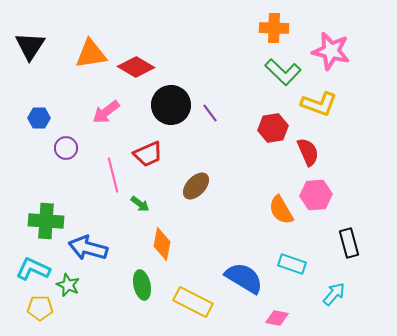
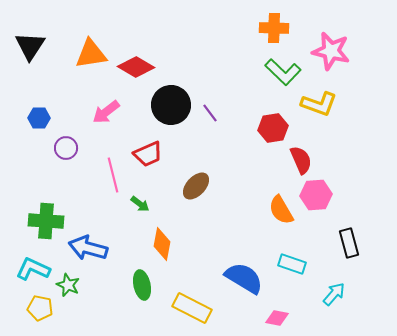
red semicircle: moved 7 px left, 8 px down
yellow rectangle: moved 1 px left, 6 px down
yellow pentagon: rotated 10 degrees clockwise
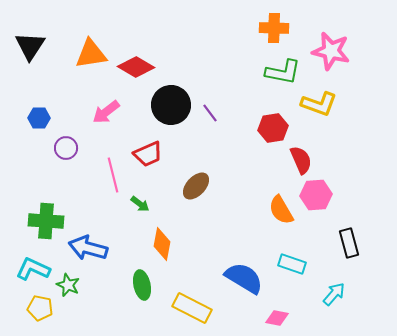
green L-shape: rotated 33 degrees counterclockwise
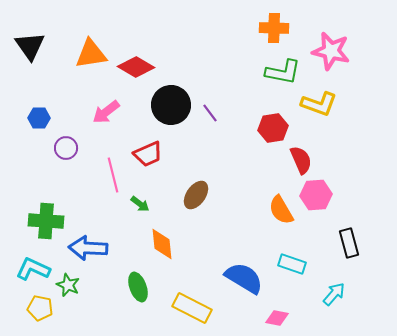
black triangle: rotated 8 degrees counterclockwise
brown ellipse: moved 9 px down; rotated 8 degrees counterclockwise
orange diamond: rotated 16 degrees counterclockwise
blue arrow: rotated 12 degrees counterclockwise
green ellipse: moved 4 px left, 2 px down; rotated 8 degrees counterclockwise
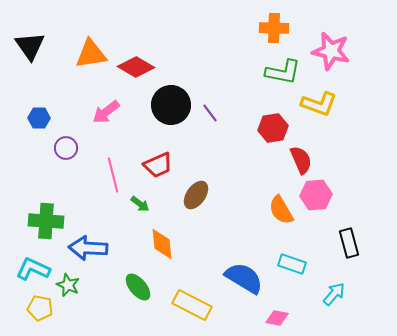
red trapezoid: moved 10 px right, 11 px down
green ellipse: rotated 20 degrees counterclockwise
yellow rectangle: moved 3 px up
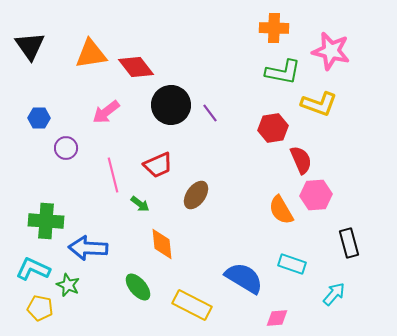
red diamond: rotated 21 degrees clockwise
pink diamond: rotated 15 degrees counterclockwise
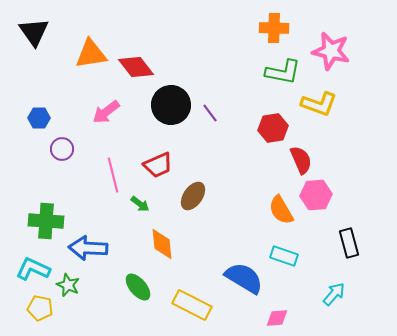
black triangle: moved 4 px right, 14 px up
purple circle: moved 4 px left, 1 px down
brown ellipse: moved 3 px left, 1 px down
cyan rectangle: moved 8 px left, 8 px up
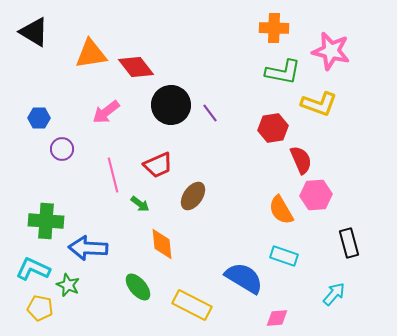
black triangle: rotated 24 degrees counterclockwise
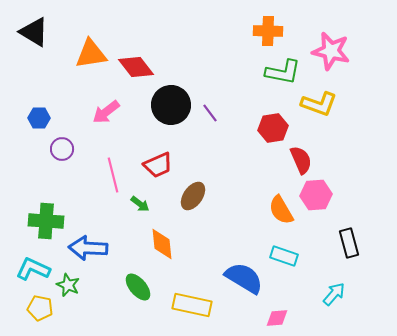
orange cross: moved 6 px left, 3 px down
yellow rectangle: rotated 15 degrees counterclockwise
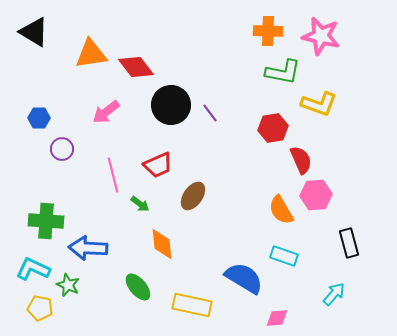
pink star: moved 10 px left, 15 px up
